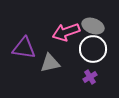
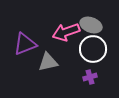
gray ellipse: moved 2 px left, 1 px up
purple triangle: moved 1 px right, 4 px up; rotated 30 degrees counterclockwise
gray triangle: moved 2 px left, 1 px up
purple cross: rotated 16 degrees clockwise
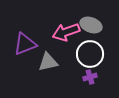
white circle: moved 3 px left, 5 px down
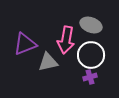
pink arrow: moved 8 px down; rotated 60 degrees counterclockwise
white circle: moved 1 px right, 1 px down
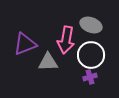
gray triangle: rotated 10 degrees clockwise
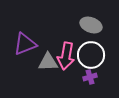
pink arrow: moved 16 px down
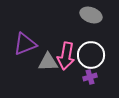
gray ellipse: moved 10 px up
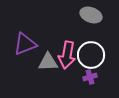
pink arrow: moved 1 px right, 1 px up
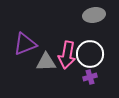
gray ellipse: moved 3 px right; rotated 30 degrees counterclockwise
white circle: moved 1 px left, 1 px up
gray triangle: moved 2 px left
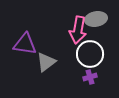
gray ellipse: moved 2 px right, 4 px down
purple triangle: rotated 30 degrees clockwise
pink arrow: moved 11 px right, 25 px up
gray triangle: rotated 35 degrees counterclockwise
